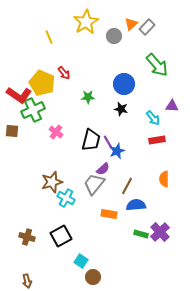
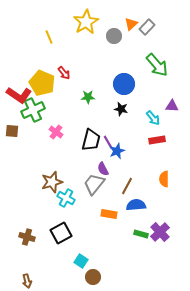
purple semicircle: rotated 104 degrees clockwise
black square: moved 3 px up
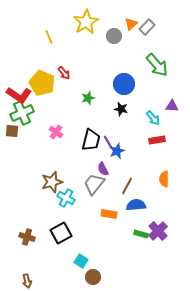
green star: moved 1 px down; rotated 16 degrees counterclockwise
green cross: moved 11 px left, 3 px down
purple cross: moved 2 px left, 1 px up
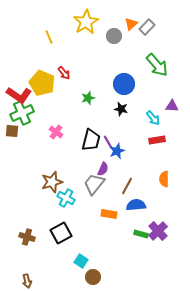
purple semicircle: rotated 128 degrees counterclockwise
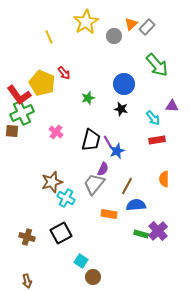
red L-shape: rotated 20 degrees clockwise
